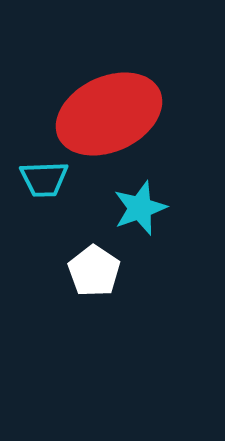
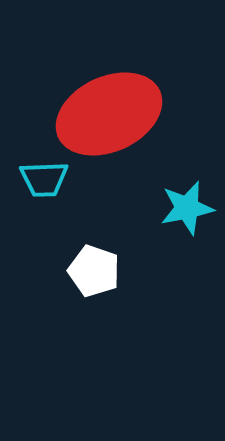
cyan star: moved 47 px right; rotated 8 degrees clockwise
white pentagon: rotated 15 degrees counterclockwise
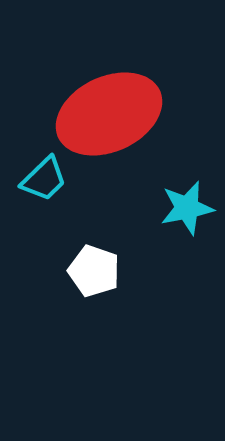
cyan trapezoid: rotated 42 degrees counterclockwise
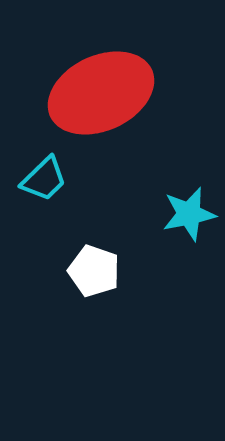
red ellipse: moved 8 px left, 21 px up
cyan star: moved 2 px right, 6 px down
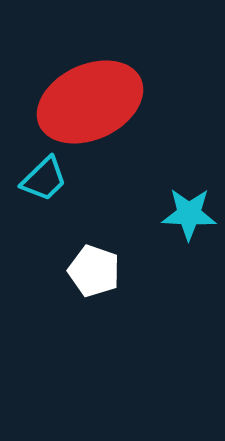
red ellipse: moved 11 px left, 9 px down
cyan star: rotated 14 degrees clockwise
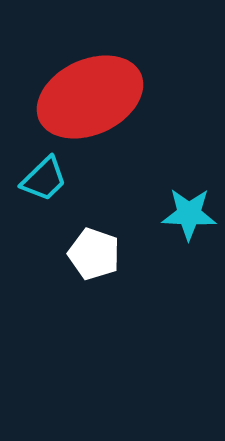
red ellipse: moved 5 px up
white pentagon: moved 17 px up
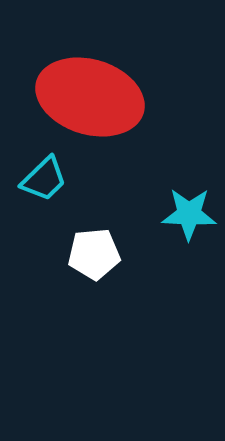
red ellipse: rotated 42 degrees clockwise
white pentagon: rotated 24 degrees counterclockwise
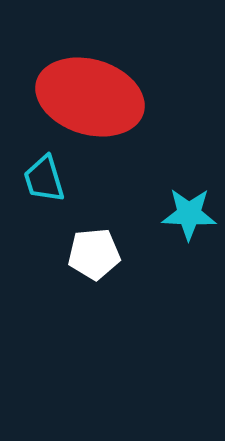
cyan trapezoid: rotated 117 degrees clockwise
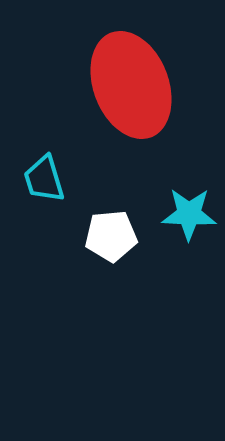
red ellipse: moved 41 px right, 12 px up; rotated 52 degrees clockwise
white pentagon: moved 17 px right, 18 px up
